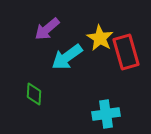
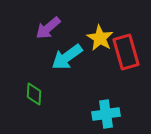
purple arrow: moved 1 px right, 1 px up
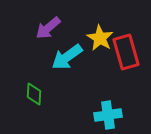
cyan cross: moved 2 px right, 1 px down
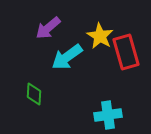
yellow star: moved 2 px up
